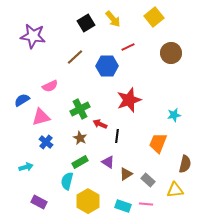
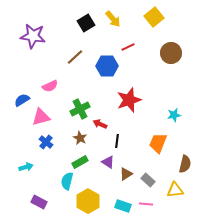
black line: moved 5 px down
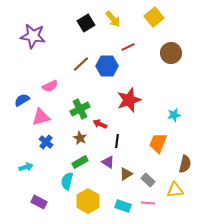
brown line: moved 6 px right, 7 px down
pink line: moved 2 px right, 1 px up
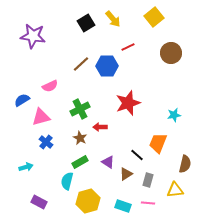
red star: moved 1 px left, 3 px down
red arrow: moved 3 px down; rotated 24 degrees counterclockwise
black line: moved 20 px right, 14 px down; rotated 56 degrees counterclockwise
gray rectangle: rotated 64 degrees clockwise
yellow hexagon: rotated 15 degrees clockwise
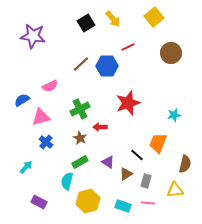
cyan arrow: rotated 32 degrees counterclockwise
gray rectangle: moved 2 px left, 1 px down
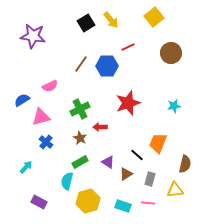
yellow arrow: moved 2 px left, 1 px down
brown line: rotated 12 degrees counterclockwise
cyan star: moved 9 px up
gray rectangle: moved 4 px right, 2 px up
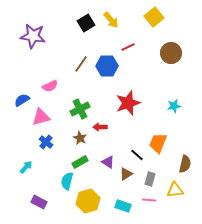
pink line: moved 1 px right, 3 px up
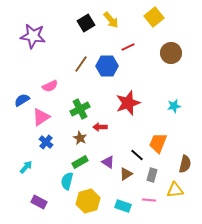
pink triangle: rotated 18 degrees counterclockwise
gray rectangle: moved 2 px right, 4 px up
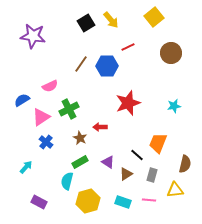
green cross: moved 11 px left
cyan rectangle: moved 4 px up
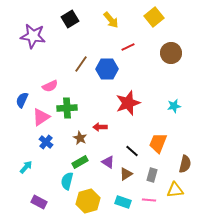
black square: moved 16 px left, 4 px up
blue hexagon: moved 3 px down
blue semicircle: rotated 35 degrees counterclockwise
green cross: moved 2 px left, 1 px up; rotated 24 degrees clockwise
black line: moved 5 px left, 4 px up
